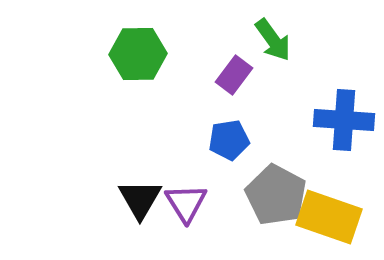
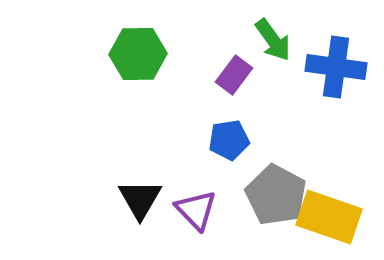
blue cross: moved 8 px left, 53 px up; rotated 4 degrees clockwise
purple triangle: moved 10 px right, 7 px down; rotated 12 degrees counterclockwise
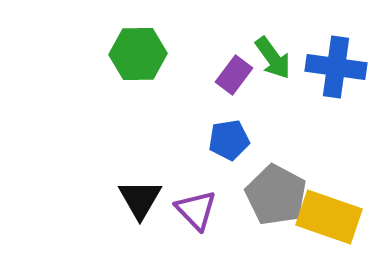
green arrow: moved 18 px down
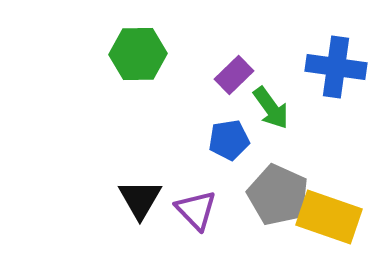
green arrow: moved 2 px left, 50 px down
purple rectangle: rotated 9 degrees clockwise
gray pentagon: moved 2 px right; rotated 4 degrees counterclockwise
